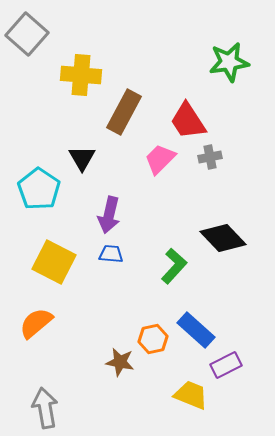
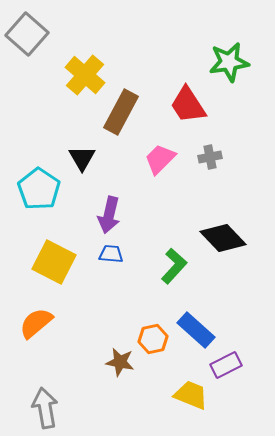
yellow cross: moved 4 px right; rotated 36 degrees clockwise
brown rectangle: moved 3 px left
red trapezoid: moved 16 px up
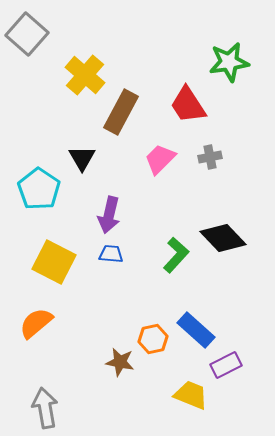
green L-shape: moved 2 px right, 11 px up
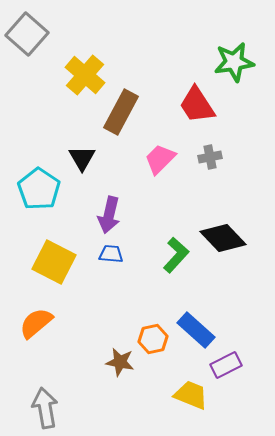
green star: moved 5 px right
red trapezoid: moved 9 px right
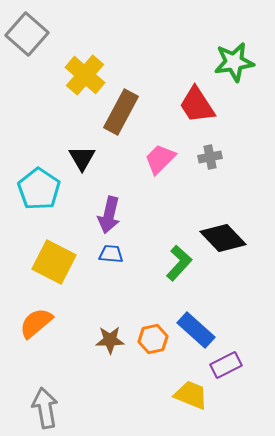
green L-shape: moved 3 px right, 8 px down
brown star: moved 10 px left, 22 px up; rotated 12 degrees counterclockwise
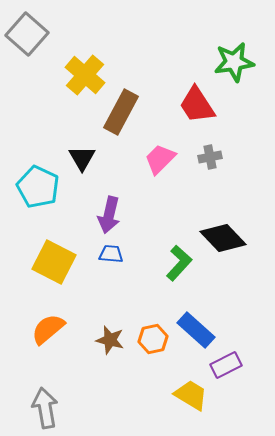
cyan pentagon: moved 1 px left, 2 px up; rotated 9 degrees counterclockwise
orange semicircle: moved 12 px right, 6 px down
brown star: rotated 16 degrees clockwise
yellow trapezoid: rotated 9 degrees clockwise
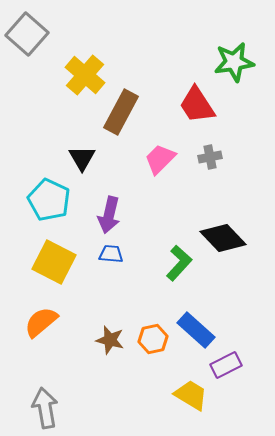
cyan pentagon: moved 11 px right, 13 px down
orange semicircle: moved 7 px left, 7 px up
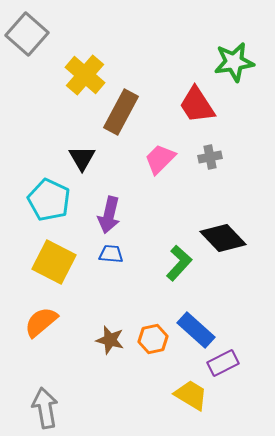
purple rectangle: moved 3 px left, 2 px up
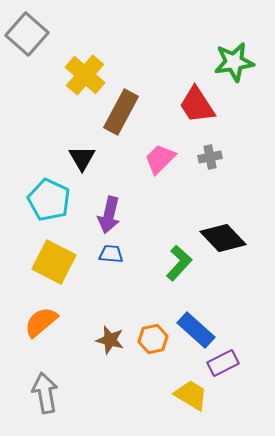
gray arrow: moved 15 px up
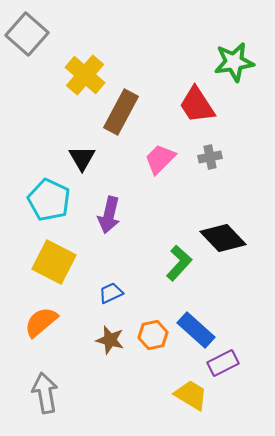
blue trapezoid: moved 39 px down; rotated 30 degrees counterclockwise
orange hexagon: moved 4 px up
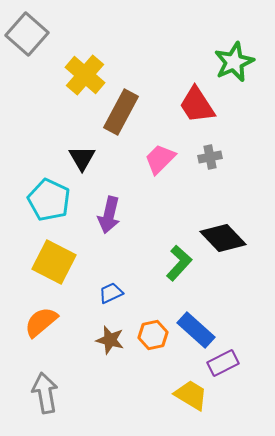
green star: rotated 15 degrees counterclockwise
